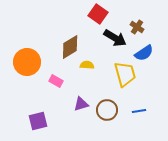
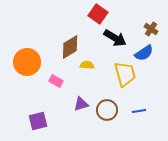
brown cross: moved 14 px right, 2 px down
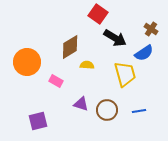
purple triangle: rotated 35 degrees clockwise
